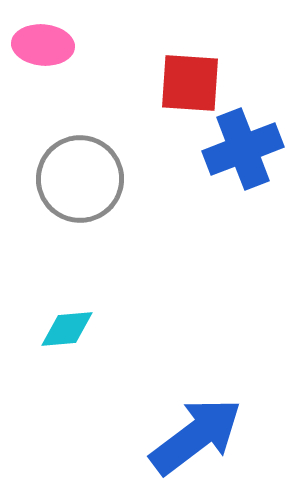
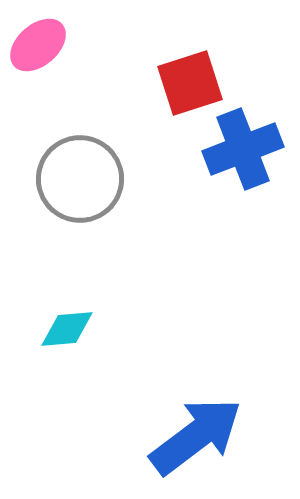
pink ellipse: moved 5 px left; rotated 46 degrees counterclockwise
red square: rotated 22 degrees counterclockwise
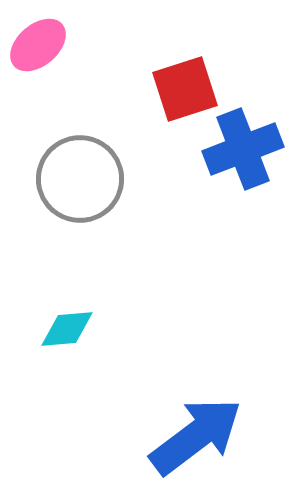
red square: moved 5 px left, 6 px down
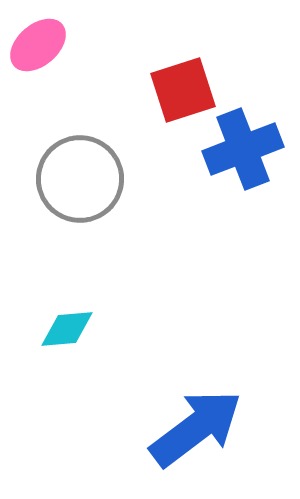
red square: moved 2 px left, 1 px down
blue arrow: moved 8 px up
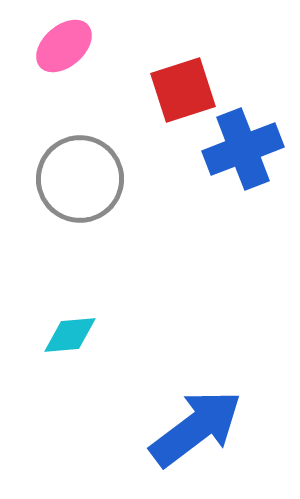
pink ellipse: moved 26 px right, 1 px down
cyan diamond: moved 3 px right, 6 px down
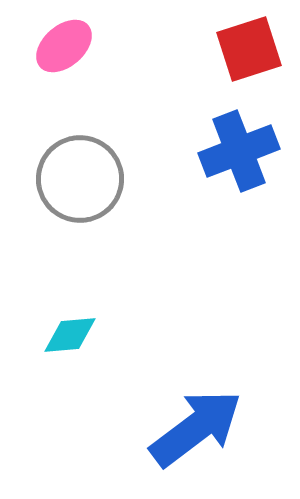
red square: moved 66 px right, 41 px up
blue cross: moved 4 px left, 2 px down
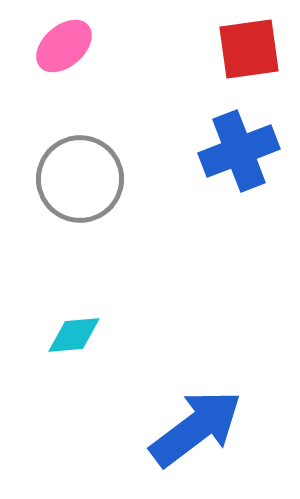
red square: rotated 10 degrees clockwise
cyan diamond: moved 4 px right
